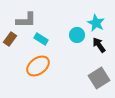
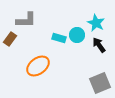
cyan rectangle: moved 18 px right, 1 px up; rotated 16 degrees counterclockwise
gray square: moved 1 px right, 5 px down; rotated 10 degrees clockwise
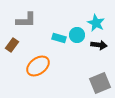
brown rectangle: moved 2 px right, 6 px down
black arrow: rotated 133 degrees clockwise
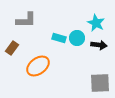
cyan circle: moved 3 px down
brown rectangle: moved 3 px down
gray square: rotated 20 degrees clockwise
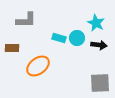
brown rectangle: rotated 56 degrees clockwise
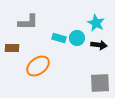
gray L-shape: moved 2 px right, 2 px down
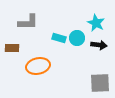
orange ellipse: rotated 25 degrees clockwise
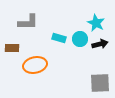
cyan circle: moved 3 px right, 1 px down
black arrow: moved 1 px right, 1 px up; rotated 21 degrees counterclockwise
orange ellipse: moved 3 px left, 1 px up
